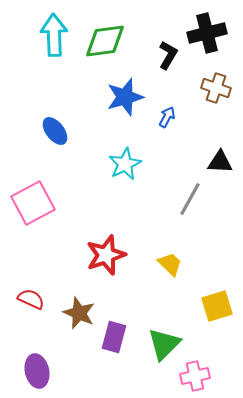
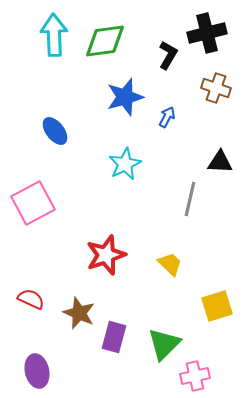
gray line: rotated 16 degrees counterclockwise
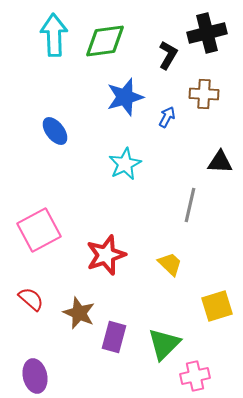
brown cross: moved 12 px left, 6 px down; rotated 16 degrees counterclockwise
gray line: moved 6 px down
pink square: moved 6 px right, 27 px down
red semicircle: rotated 16 degrees clockwise
purple ellipse: moved 2 px left, 5 px down
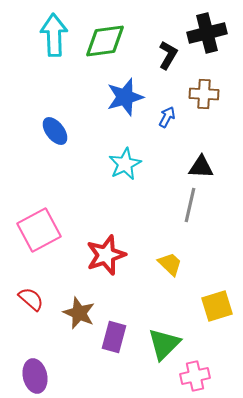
black triangle: moved 19 px left, 5 px down
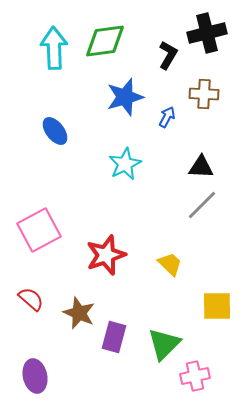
cyan arrow: moved 13 px down
gray line: moved 12 px right; rotated 32 degrees clockwise
yellow square: rotated 16 degrees clockwise
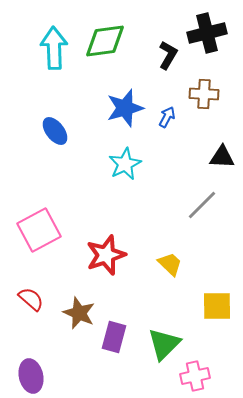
blue star: moved 11 px down
black triangle: moved 21 px right, 10 px up
purple ellipse: moved 4 px left
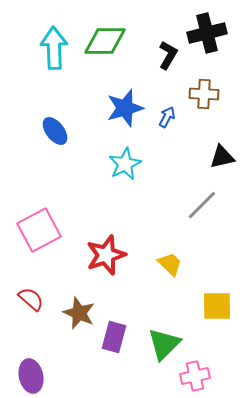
green diamond: rotated 9 degrees clockwise
black triangle: rotated 16 degrees counterclockwise
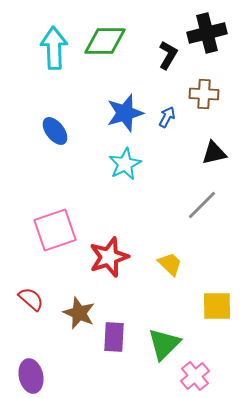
blue star: moved 5 px down
black triangle: moved 8 px left, 4 px up
pink square: moved 16 px right; rotated 9 degrees clockwise
red star: moved 3 px right, 2 px down
purple rectangle: rotated 12 degrees counterclockwise
pink cross: rotated 28 degrees counterclockwise
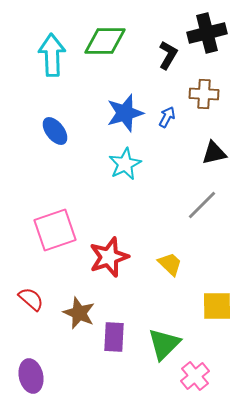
cyan arrow: moved 2 px left, 7 px down
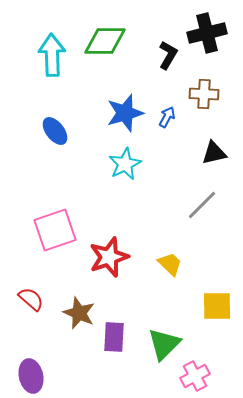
pink cross: rotated 12 degrees clockwise
